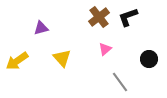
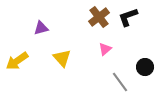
black circle: moved 4 px left, 8 px down
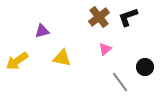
purple triangle: moved 1 px right, 3 px down
yellow triangle: rotated 36 degrees counterclockwise
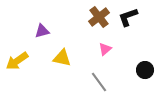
black circle: moved 3 px down
gray line: moved 21 px left
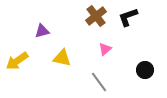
brown cross: moved 3 px left, 1 px up
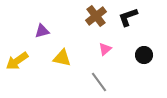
black circle: moved 1 px left, 15 px up
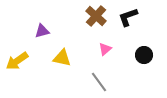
brown cross: rotated 10 degrees counterclockwise
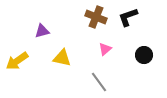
brown cross: moved 1 px down; rotated 20 degrees counterclockwise
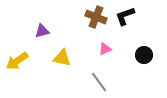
black L-shape: moved 3 px left, 1 px up
pink triangle: rotated 16 degrees clockwise
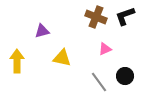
black circle: moved 19 px left, 21 px down
yellow arrow: rotated 125 degrees clockwise
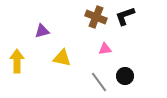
pink triangle: rotated 16 degrees clockwise
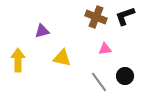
yellow arrow: moved 1 px right, 1 px up
